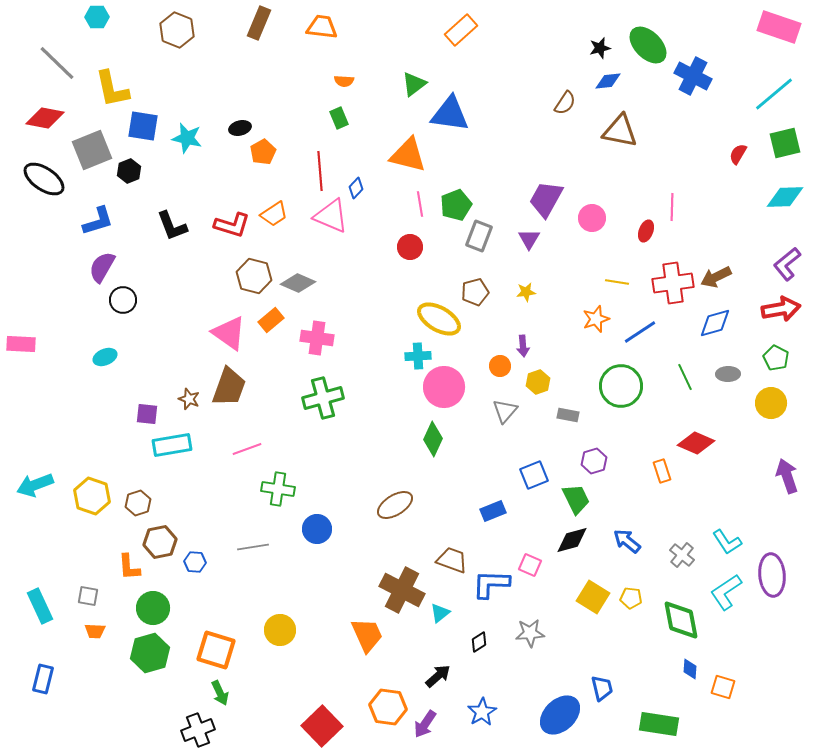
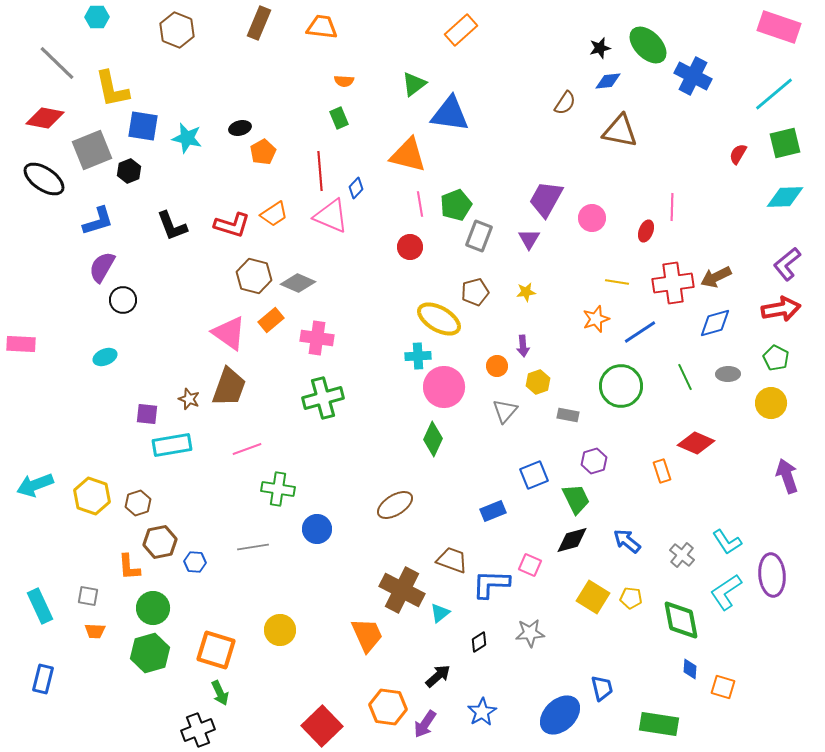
orange circle at (500, 366): moved 3 px left
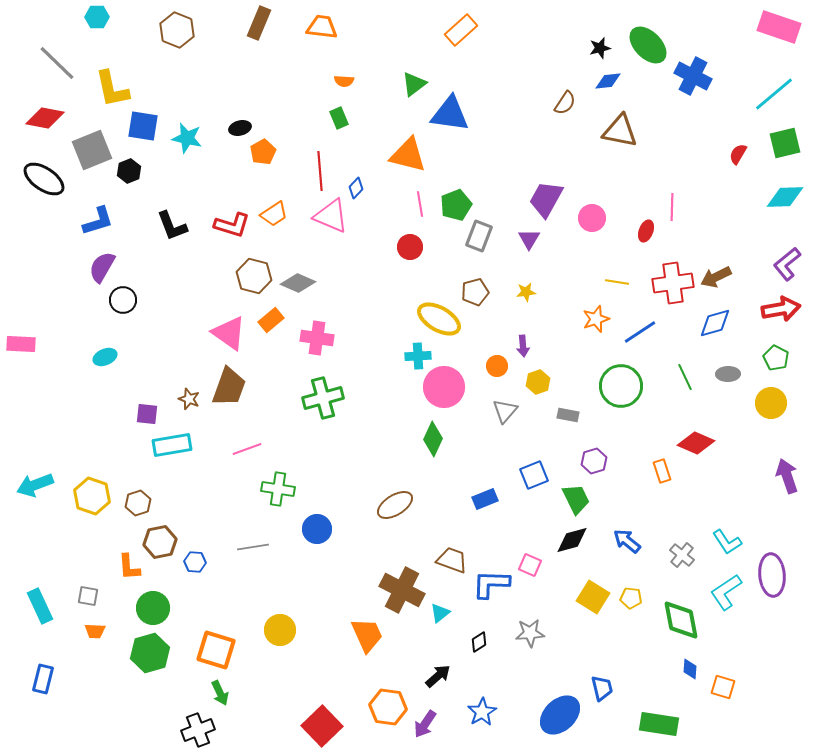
blue rectangle at (493, 511): moved 8 px left, 12 px up
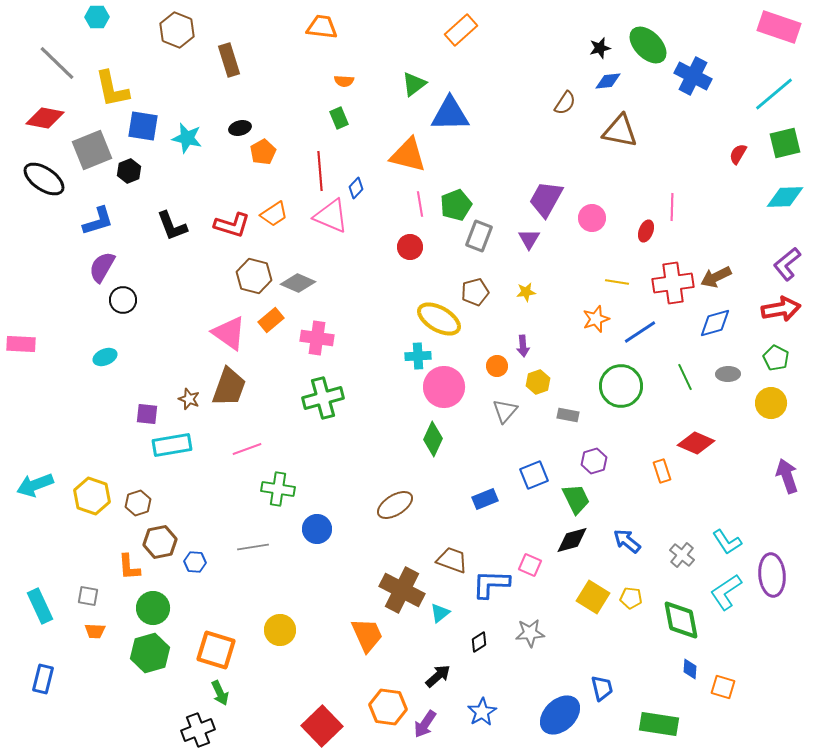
brown rectangle at (259, 23): moved 30 px left, 37 px down; rotated 40 degrees counterclockwise
blue triangle at (450, 114): rotated 9 degrees counterclockwise
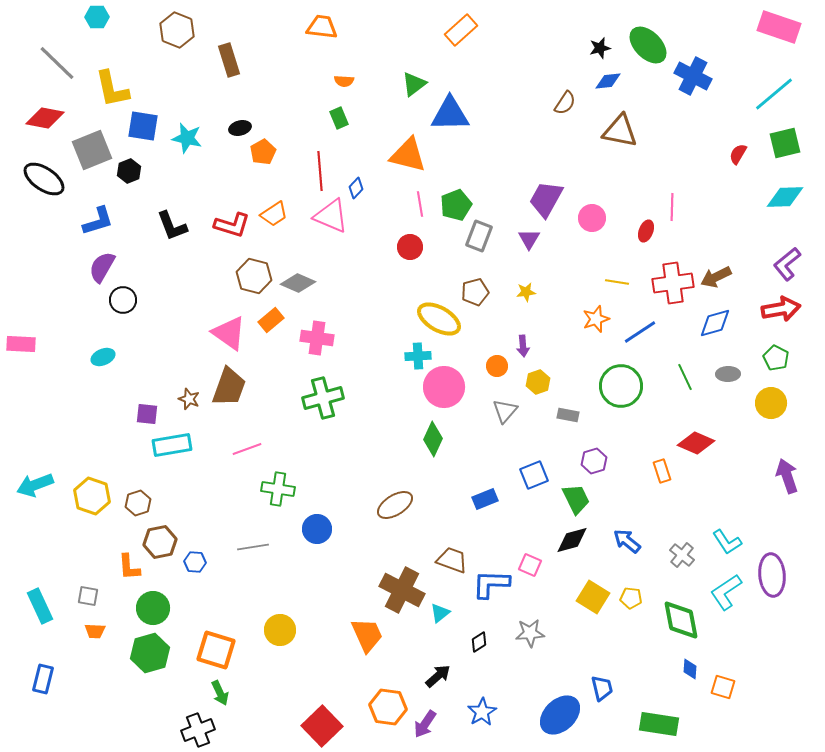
cyan ellipse at (105, 357): moved 2 px left
